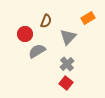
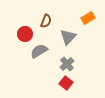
gray semicircle: moved 2 px right
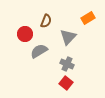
gray cross: rotated 24 degrees counterclockwise
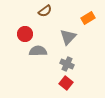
brown semicircle: moved 1 px left, 10 px up; rotated 32 degrees clockwise
gray semicircle: moved 1 px left; rotated 30 degrees clockwise
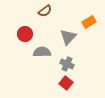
orange rectangle: moved 1 px right, 4 px down
gray semicircle: moved 4 px right, 1 px down
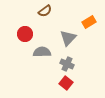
gray triangle: moved 1 px down
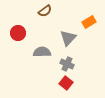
red circle: moved 7 px left, 1 px up
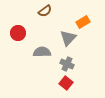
orange rectangle: moved 6 px left
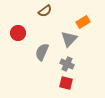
gray triangle: moved 1 px right, 1 px down
gray semicircle: rotated 66 degrees counterclockwise
red square: rotated 24 degrees counterclockwise
